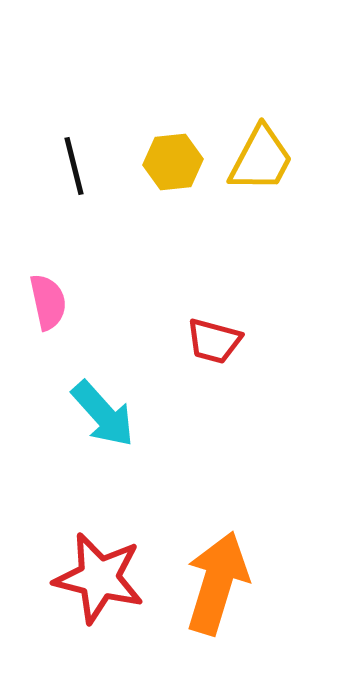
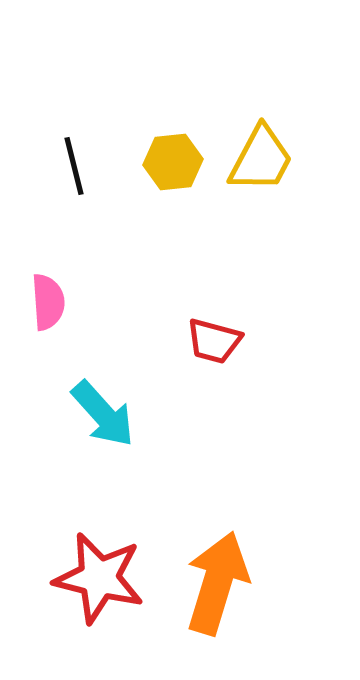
pink semicircle: rotated 8 degrees clockwise
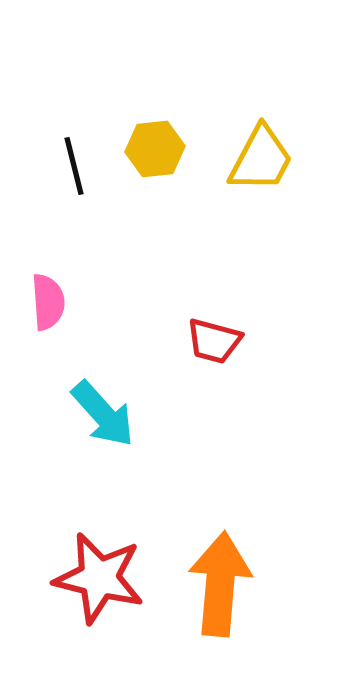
yellow hexagon: moved 18 px left, 13 px up
orange arrow: moved 3 px right, 1 px down; rotated 12 degrees counterclockwise
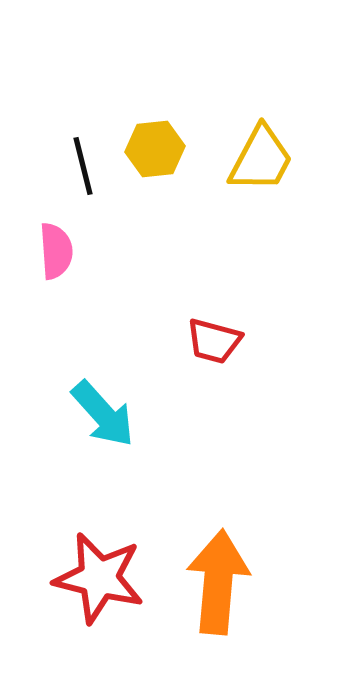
black line: moved 9 px right
pink semicircle: moved 8 px right, 51 px up
orange arrow: moved 2 px left, 2 px up
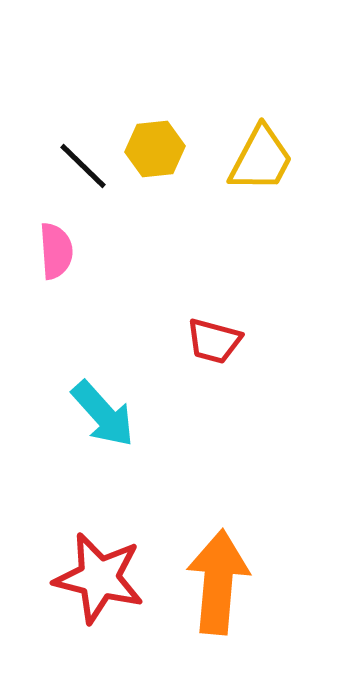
black line: rotated 32 degrees counterclockwise
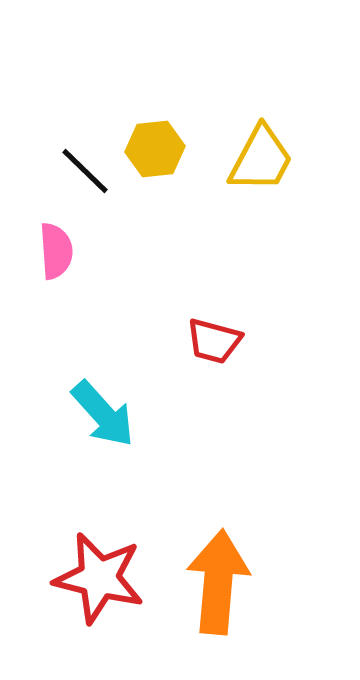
black line: moved 2 px right, 5 px down
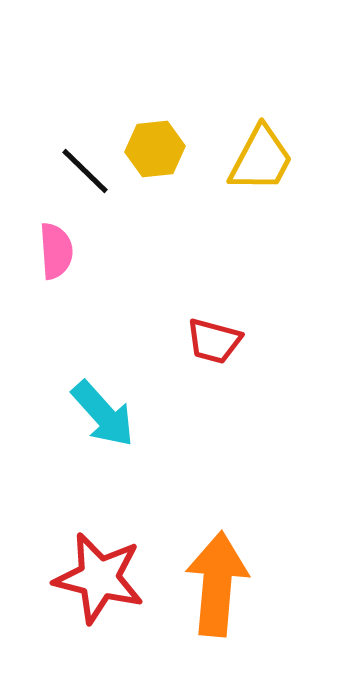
orange arrow: moved 1 px left, 2 px down
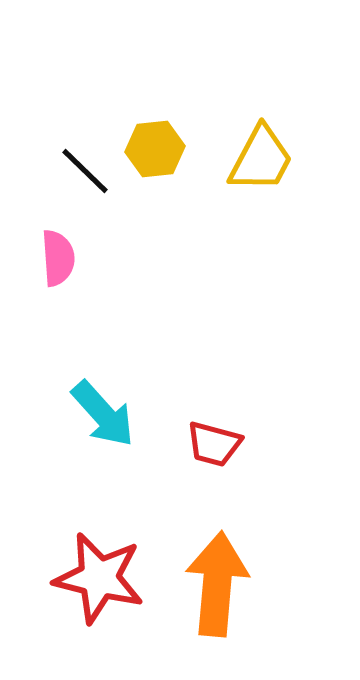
pink semicircle: moved 2 px right, 7 px down
red trapezoid: moved 103 px down
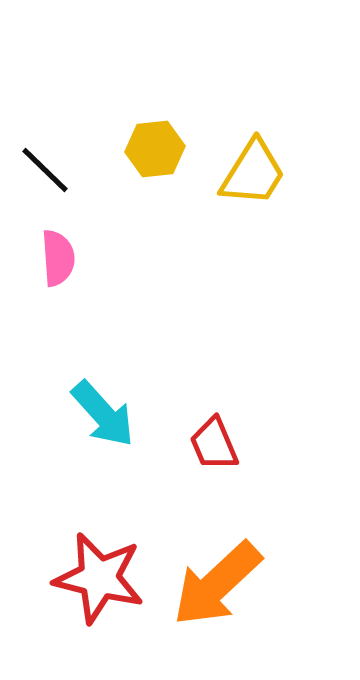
yellow trapezoid: moved 8 px left, 14 px down; rotated 4 degrees clockwise
black line: moved 40 px left, 1 px up
red trapezoid: rotated 52 degrees clockwise
orange arrow: rotated 138 degrees counterclockwise
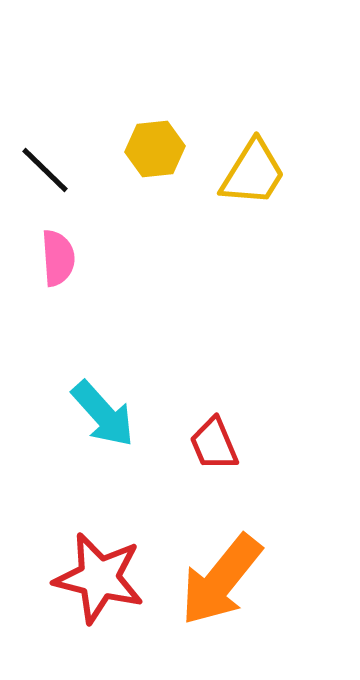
orange arrow: moved 4 px right, 4 px up; rotated 8 degrees counterclockwise
